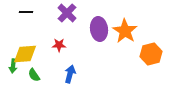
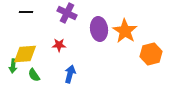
purple cross: rotated 18 degrees counterclockwise
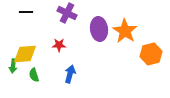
green semicircle: rotated 16 degrees clockwise
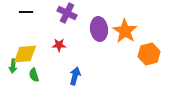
orange hexagon: moved 2 px left
blue arrow: moved 5 px right, 2 px down
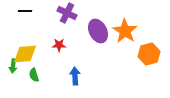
black line: moved 1 px left, 1 px up
purple ellipse: moved 1 px left, 2 px down; rotated 20 degrees counterclockwise
blue arrow: rotated 18 degrees counterclockwise
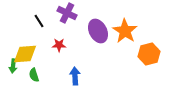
black line: moved 14 px right, 10 px down; rotated 56 degrees clockwise
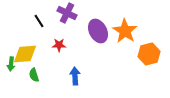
green arrow: moved 2 px left, 2 px up
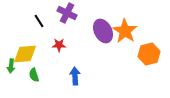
purple ellipse: moved 5 px right
green arrow: moved 2 px down
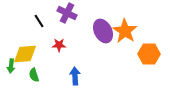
orange hexagon: rotated 15 degrees clockwise
